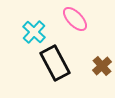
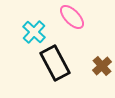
pink ellipse: moved 3 px left, 2 px up
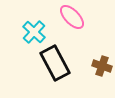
brown cross: rotated 30 degrees counterclockwise
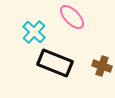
black rectangle: rotated 40 degrees counterclockwise
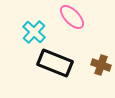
brown cross: moved 1 px left, 1 px up
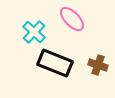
pink ellipse: moved 2 px down
brown cross: moved 3 px left
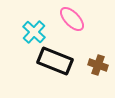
black rectangle: moved 2 px up
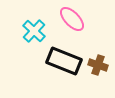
cyan cross: moved 1 px up
black rectangle: moved 9 px right
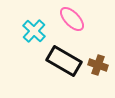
black rectangle: rotated 8 degrees clockwise
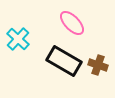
pink ellipse: moved 4 px down
cyan cross: moved 16 px left, 8 px down
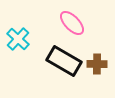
brown cross: moved 1 px left, 1 px up; rotated 18 degrees counterclockwise
